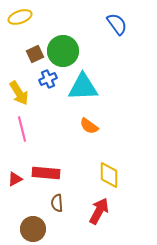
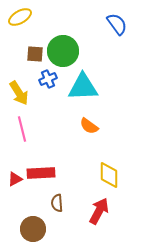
yellow ellipse: rotated 10 degrees counterclockwise
brown square: rotated 30 degrees clockwise
red rectangle: moved 5 px left; rotated 8 degrees counterclockwise
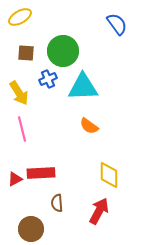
brown square: moved 9 px left, 1 px up
brown circle: moved 2 px left
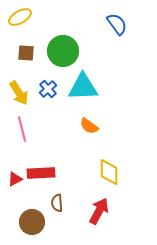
blue cross: moved 10 px down; rotated 18 degrees counterclockwise
yellow diamond: moved 3 px up
brown circle: moved 1 px right, 7 px up
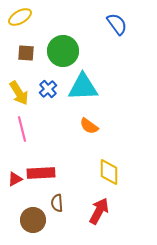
brown circle: moved 1 px right, 2 px up
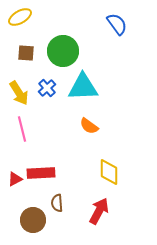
blue cross: moved 1 px left, 1 px up
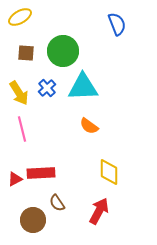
blue semicircle: rotated 15 degrees clockwise
brown semicircle: rotated 30 degrees counterclockwise
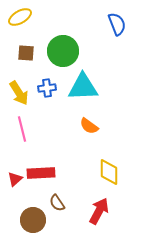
blue cross: rotated 36 degrees clockwise
red triangle: rotated 14 degrees counterclockwise
